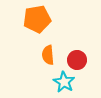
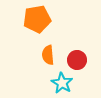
cyan star: moved 2 px left, 1 px down
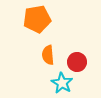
red circle: moved 2 px down
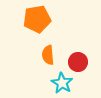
red circle: moved 1 px right
